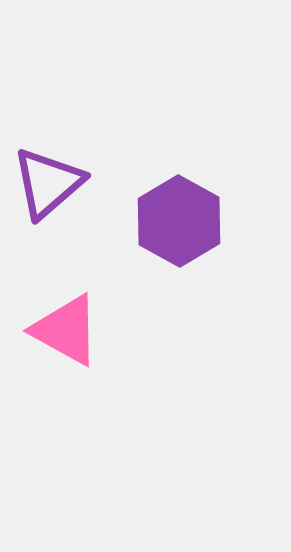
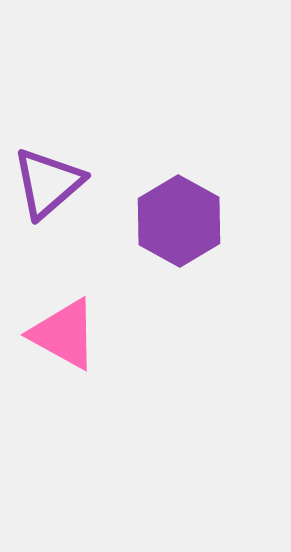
pink triangle: moved 2 px left, 4 px down
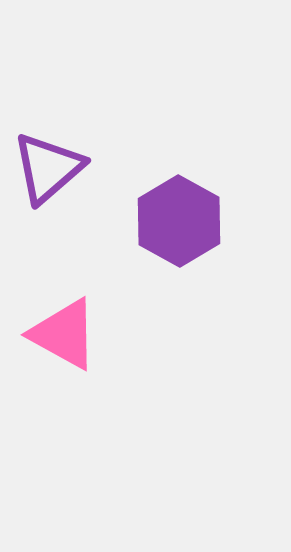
purple triangle: moved 15 px up
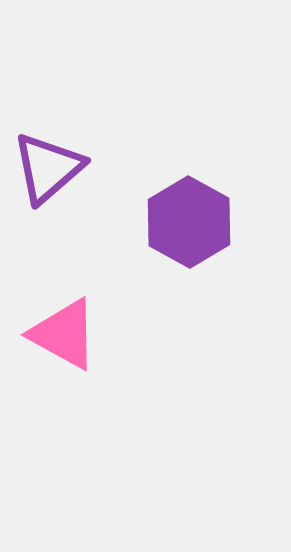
purple hexagon: moved 10 px right, 1 px down
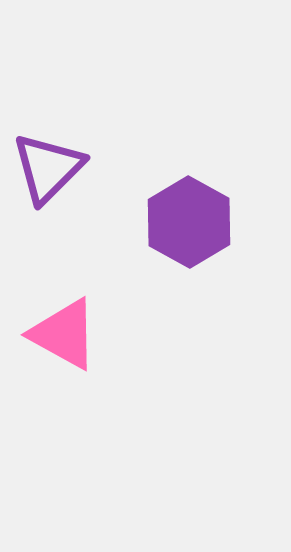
purple triangle: rotated 4 degrees counterclockwise
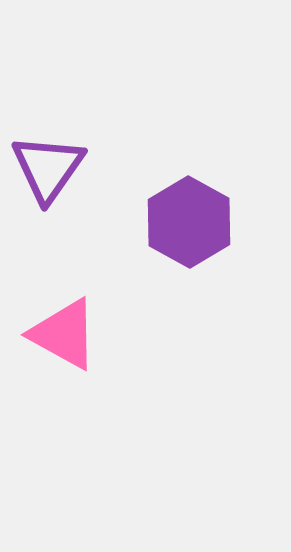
purple triangle: rotated 10 degrees counterclockwise
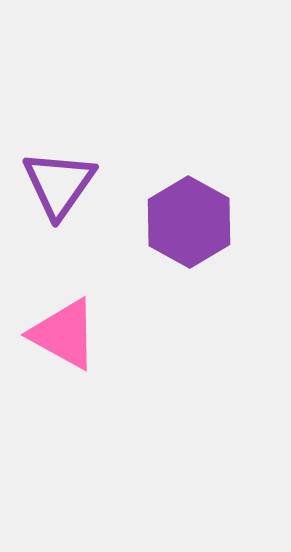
purple triangle: moved 11 px right, 16 px down
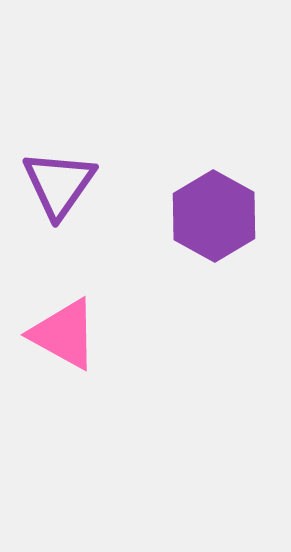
purple hexagon: moved 25 px right, 6 px up
